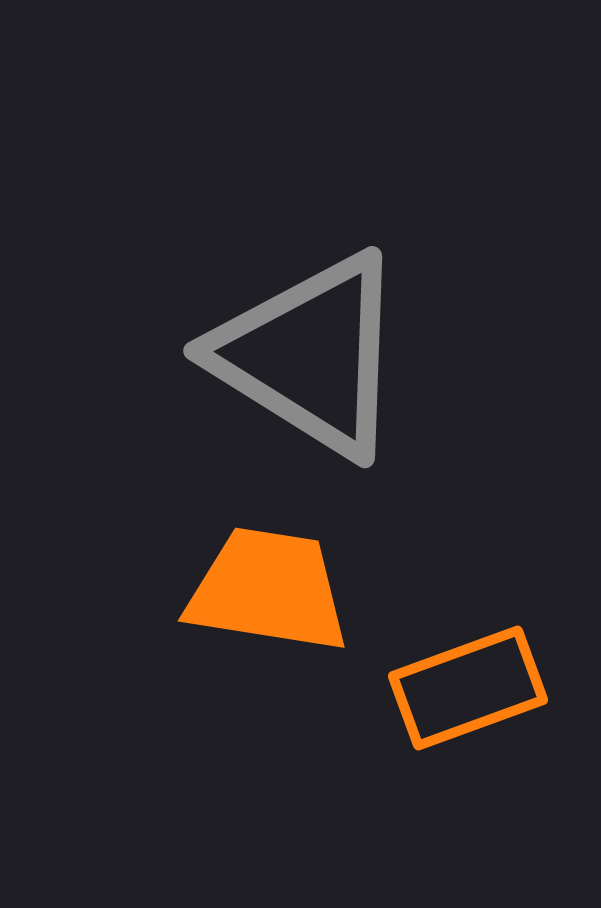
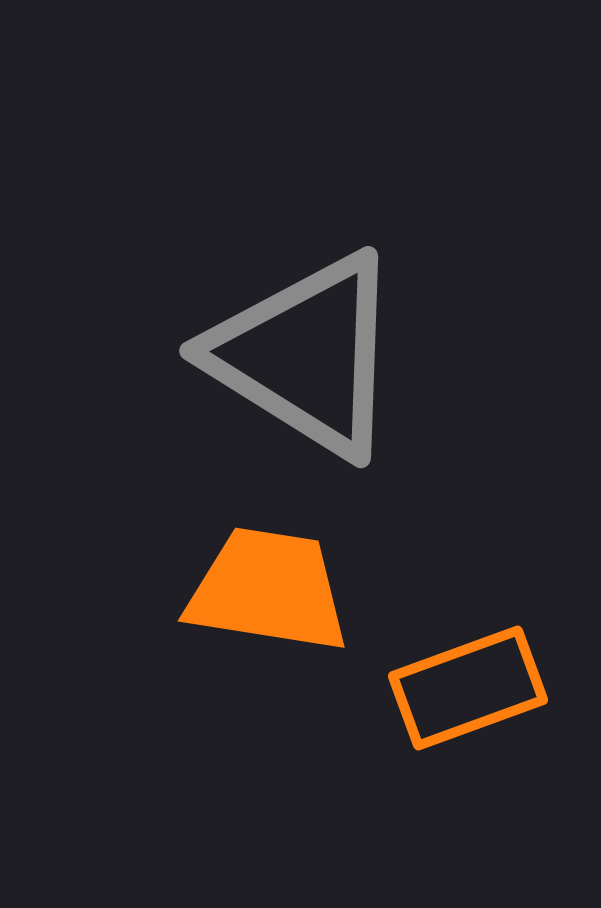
gray triangle: moved 4 px left
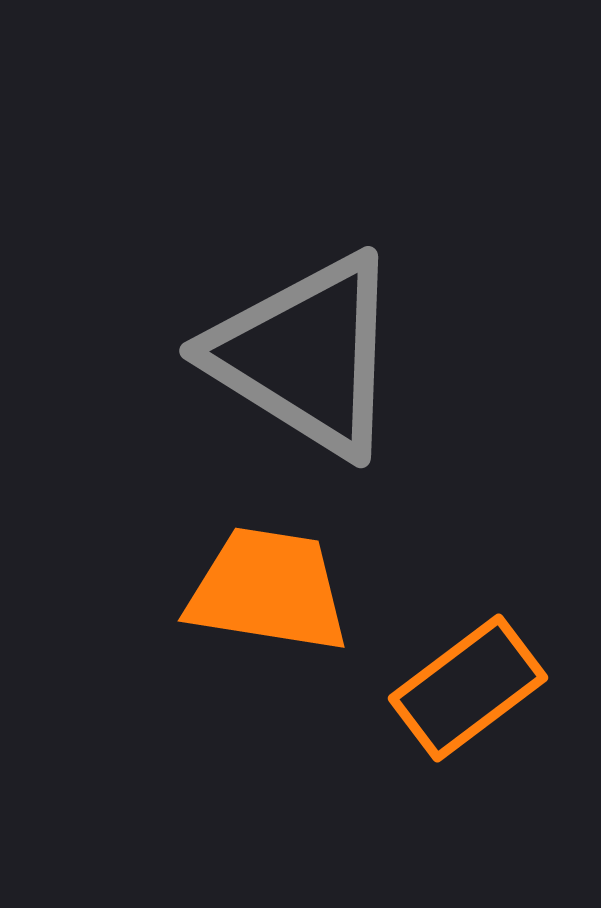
orange rectangle: rotated 17 degrees counterclockwise
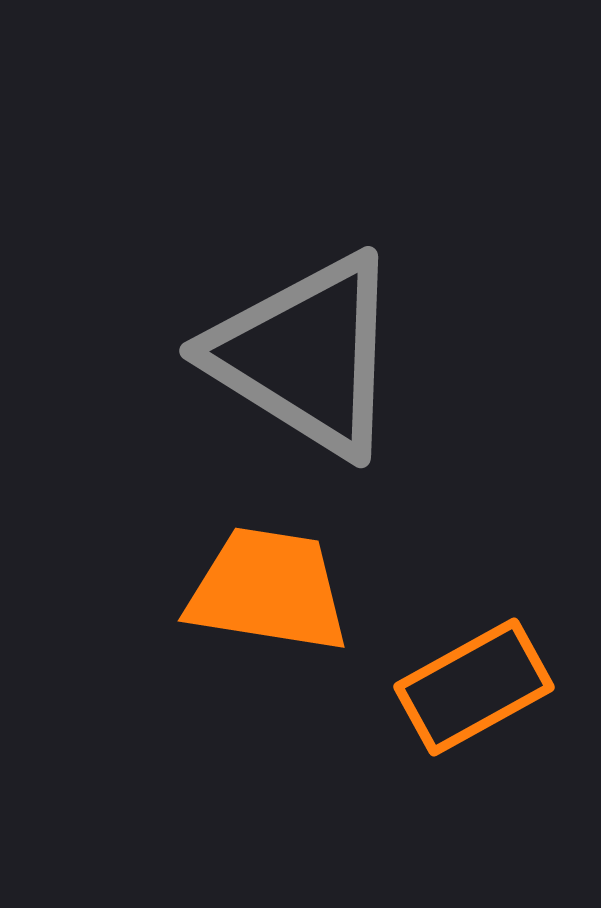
orange rectangle: moved 6 px right, 1 px up; rotated 8 degrees clockwise
